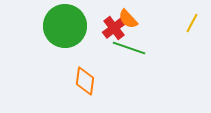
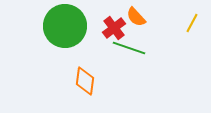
orange semicircle: moved 8 px right, 2 px up
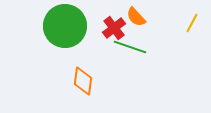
green line: moved 1 px right, 1 px up
orange diamond: moved 2 px left
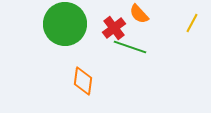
orange semicircle: moved 3 px right, 3 px up
green circle: moved 2 px up
